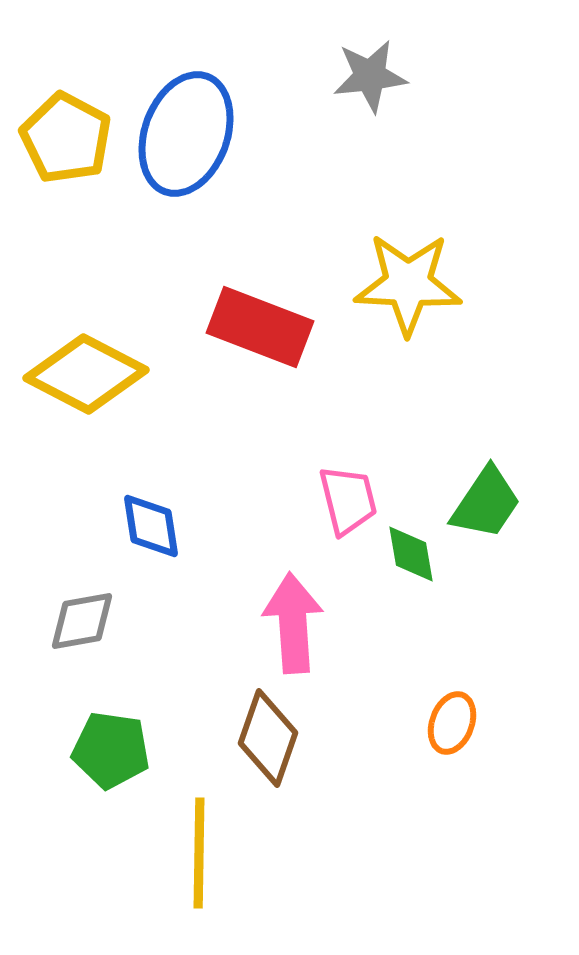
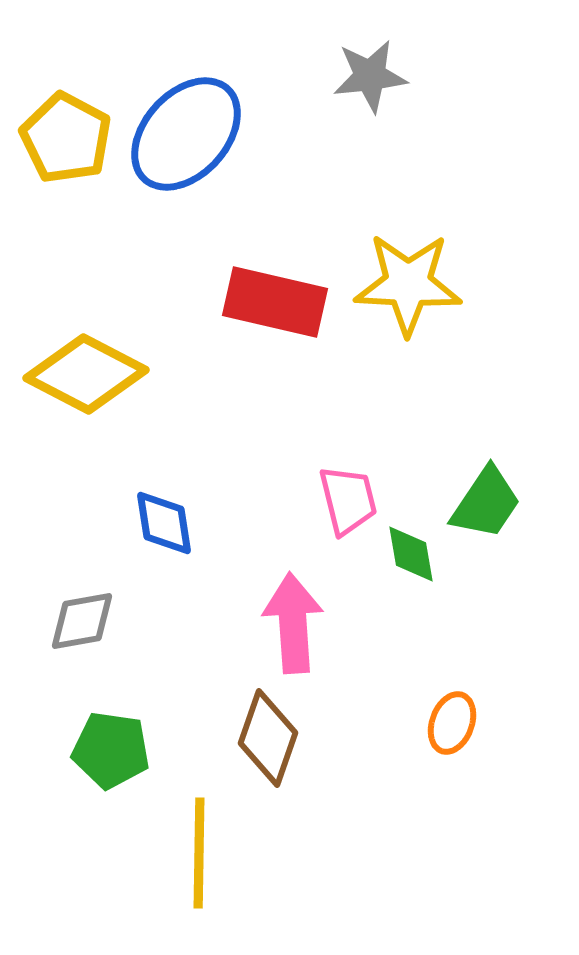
blue ellipse: rotated 22 degrees clockwise
red rectangle: moved 15 px right, 25 px up; rotated 8 degrees counterclockwise
blue diamond: moved 13 px right, 3 px up
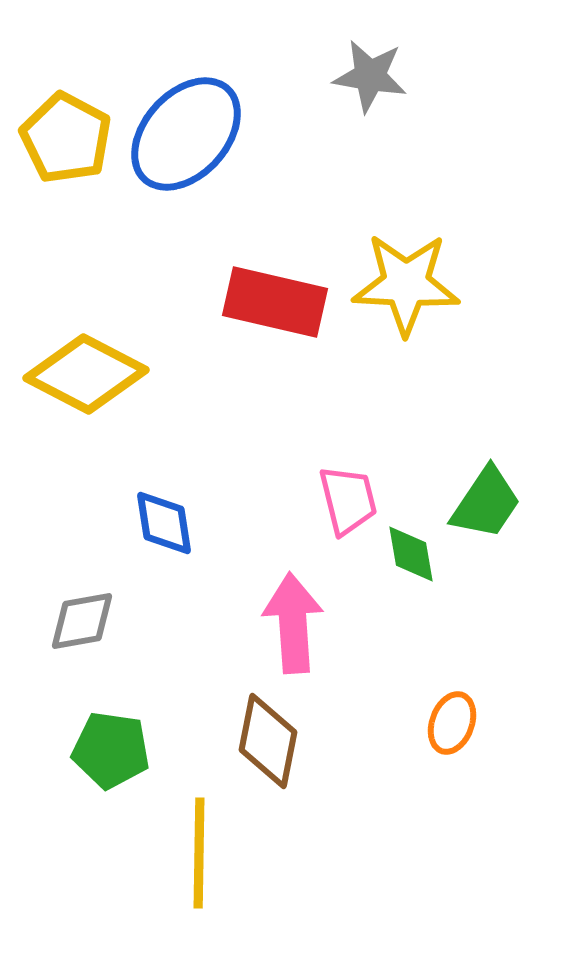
gray star: rotated 16 degrees clockwise
yellow star: moved 2 px left
brown diamond: moved 3 px down; rotated 8 degrees counterclockwise
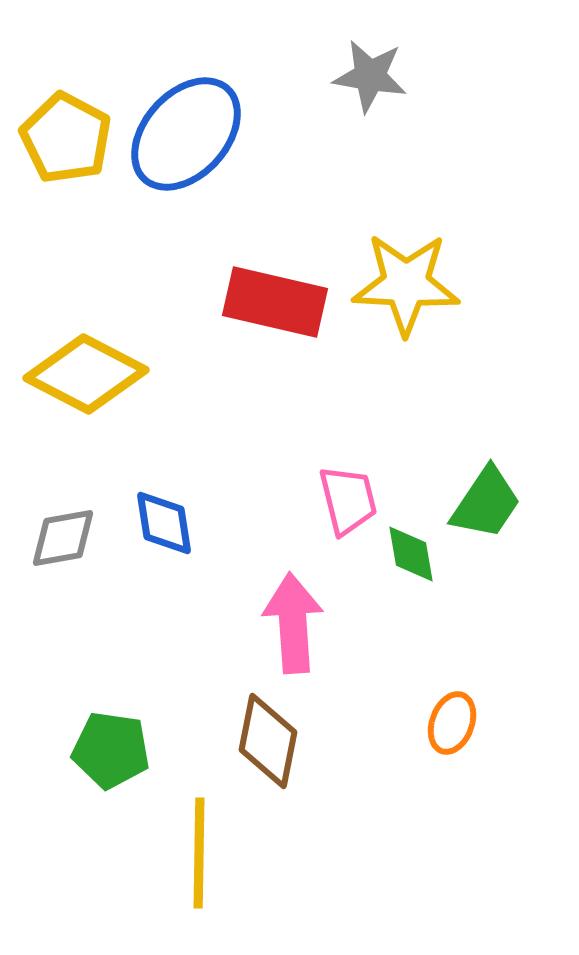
gray diamond: moved 19 px left, 83 px up
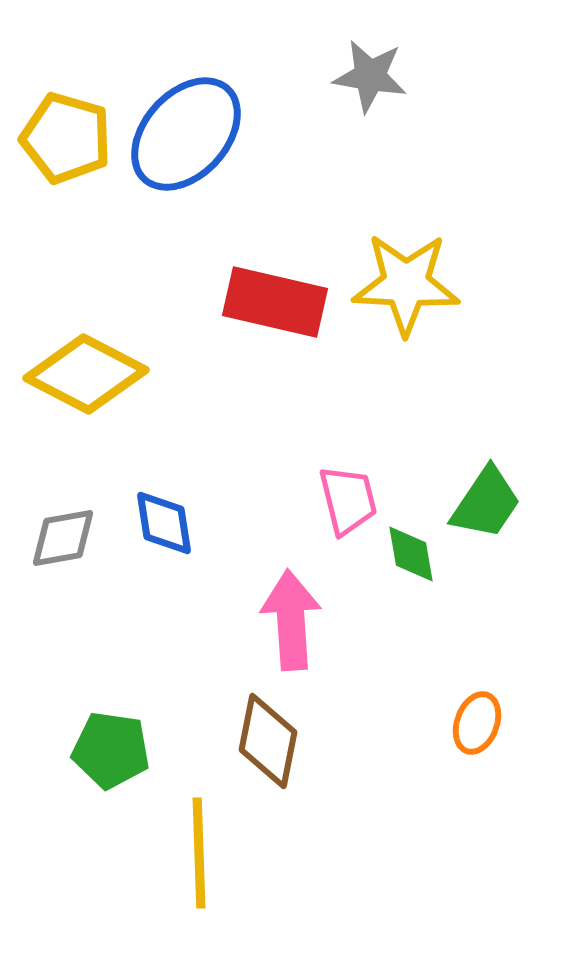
yellow pentagon: rotated 12 degrees counterclockwise
pink arrow: moved 2 px left, 3 px up
orange ellipse: moved 25 px right
yellow line: rotated 3 degrees counterclockwise
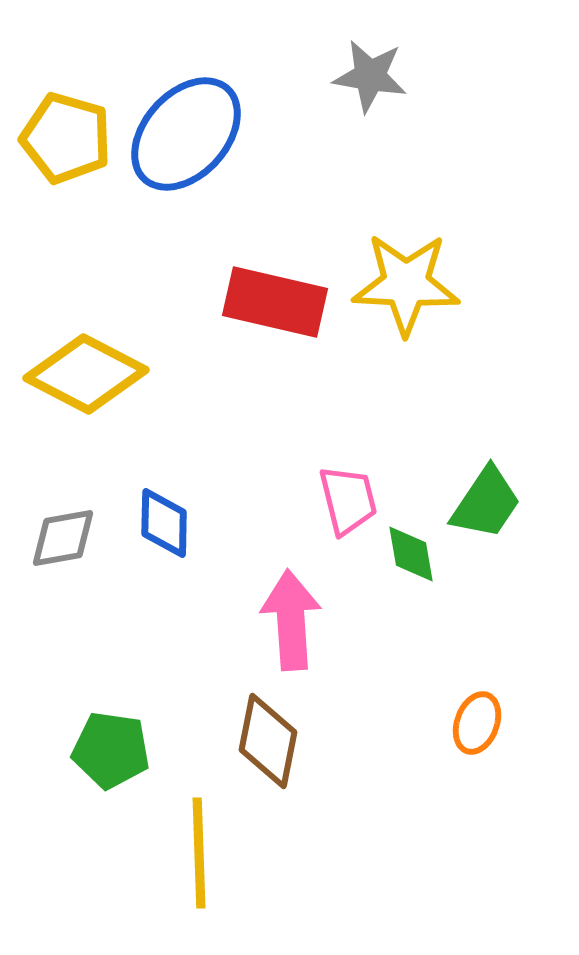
blue diamond: rotated 10 degrees clockwise
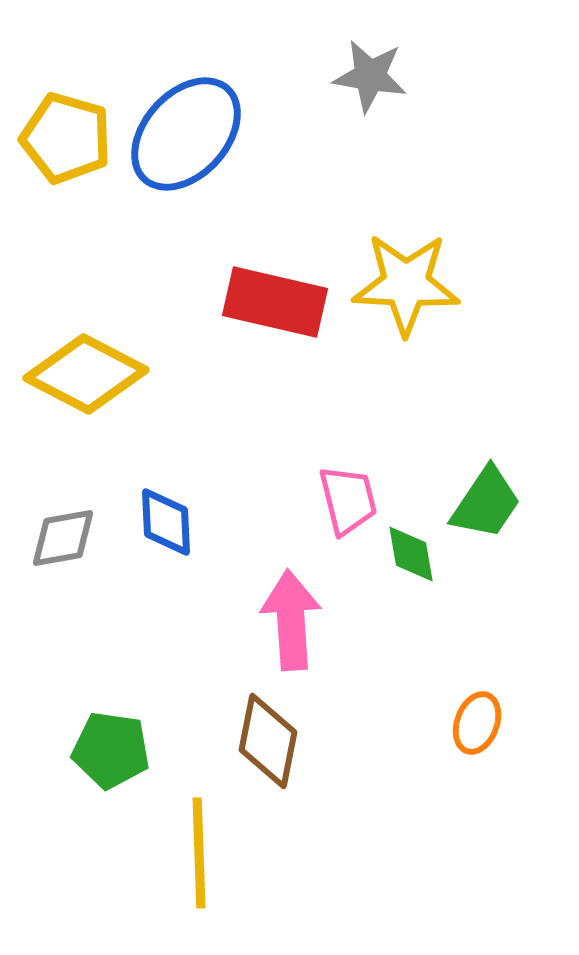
blue diamond: moved 2 px right, 1 px up; rotated 4 degrees counterclockwise
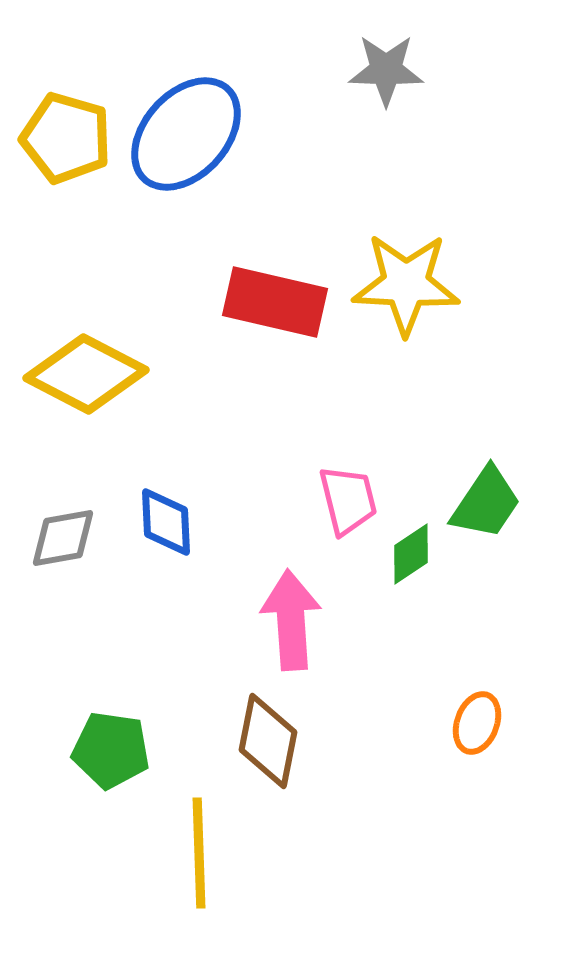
gray star: moved 16 px right, 6 px up; rotated 8 degrees counterclockwise
green diamond: rotated 66 degrees clockwise
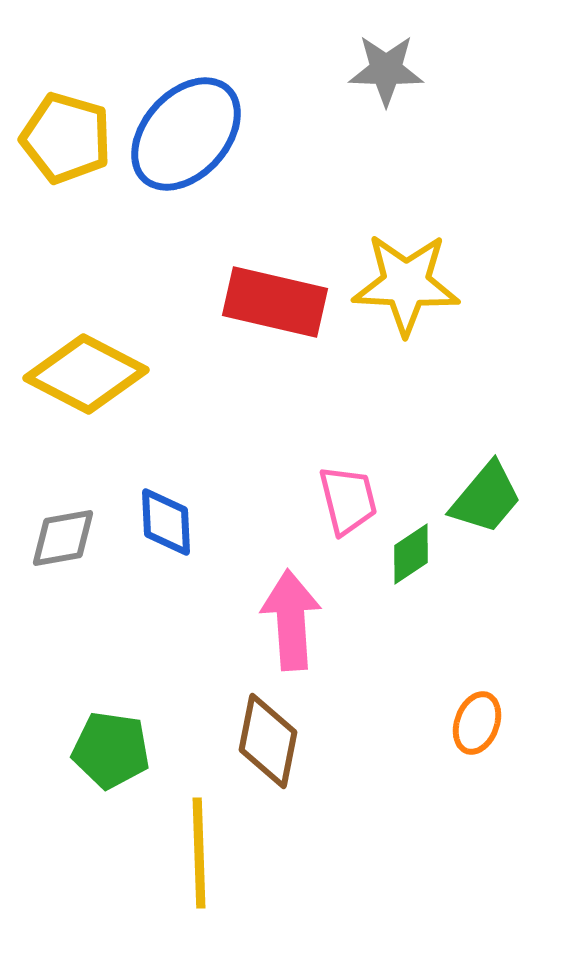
green trapezoid: moved 5 px up; rotated 6 degrees clockwise
